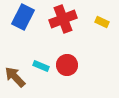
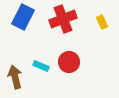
yellow rectangle: rotated 40 degrees clockwise
red circle: moved 2 px right, 3 px up
brown arrow: rotated 30 degrees clockwise
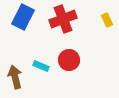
yellow rectangle: moved 5 px right, 2 px up
red circle: moved 2 px up
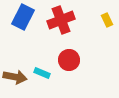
red cross: moved 2 px left, 1 px down
cyan rectangle: moved 1 px right, 7 px down
brown arrow: rotated 115 degrees clockwise
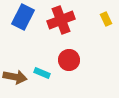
yellow rectangle: moved 1 px left, 1 px up
